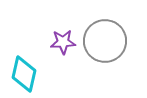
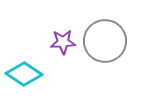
cyan diamond: rotated 69 degrees counterclockwise
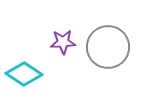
gray circle: moved 3 px right, 6 px down
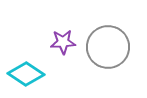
cyan diamond: moved 2 px right
